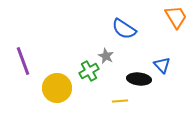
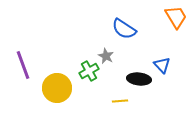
purple line: moved 4 px down
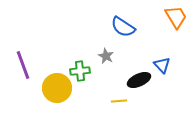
blue semicircle: moved 1 px left, 2 px up
green cross: moved 9 px left; rotated 24 degrees clockwise
black ellipse: moved 1 px down; rotated 30 degrees counterclockwise
yellow line: moved 1 px left
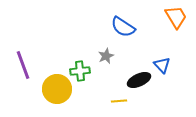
gray star: rotated 21 degrees clockwise
yellow circle: moved 1 px down
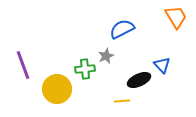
blue semicircle: moved 1 px left, 2 px down; rotated 120 degrees clockwise
green cross: moved 5 px right, 2 px up
yellow line: moved 3 px right
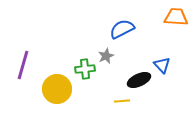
orange trapezoid: rotated 55 degrees counterclockwise
purple line: rotated 36 degrees clockwise
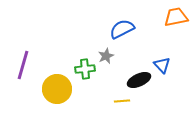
orange trapezoid: rotated 15 degrees counterclockwise
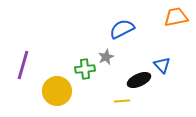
gray star: moved 1 px down
yellow circle: moved 2 px down
